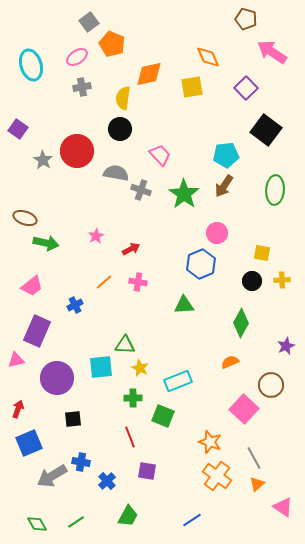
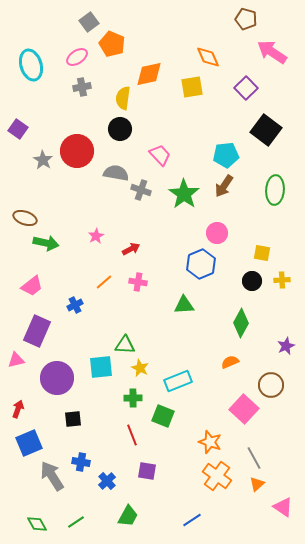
red line at (130, 437): moved 2 px right, 2 px up
gray arrow at (52, 476): rotated 88 degrees clockwise
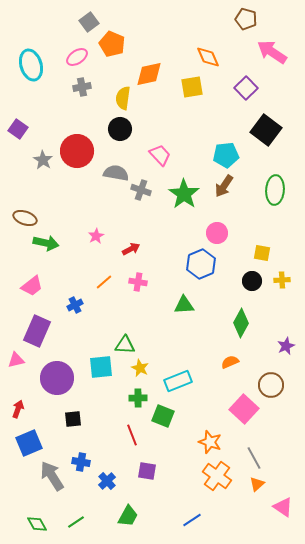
green cross at (133, 398): moved 5 px right
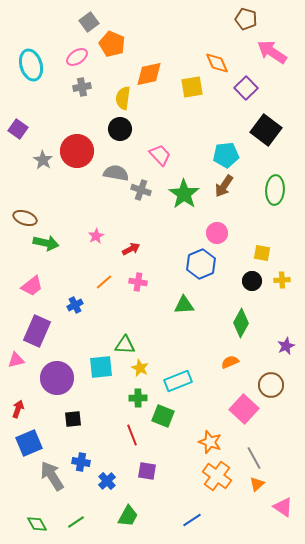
orange diamond at (208, 57): moved 9 px right, 6 px down
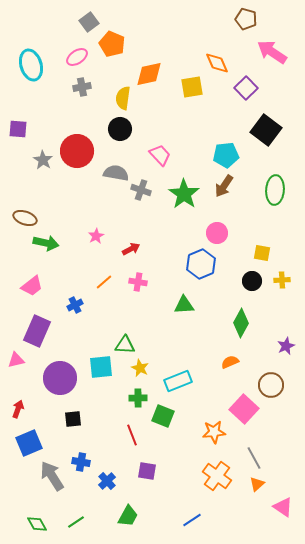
purple square at (18, 129): rotated 30 degrees counterclockwise
purple circle at (57, 378): moved 3 px right
orange star at (210, 442): moved 4 px right, 10 px up; rotated 25 degrees counterclockwise
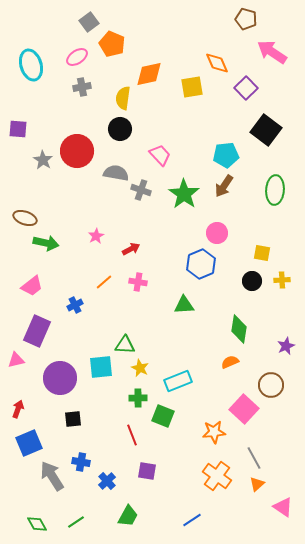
green diamond at (241, 323): moved 2 px left, 6 px down; rotated 20 degrees counterclockwise
